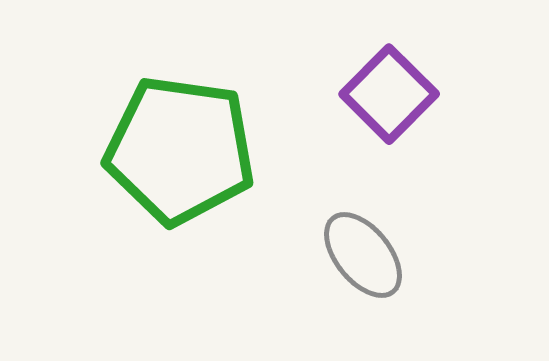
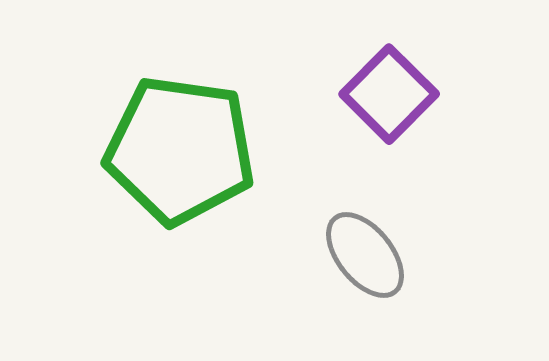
gray ellipse: moved 2 px right
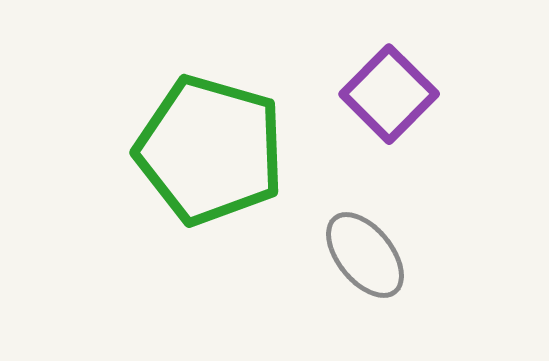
green pentagon: moved 30 px right; rotated 8 degrees clockwise
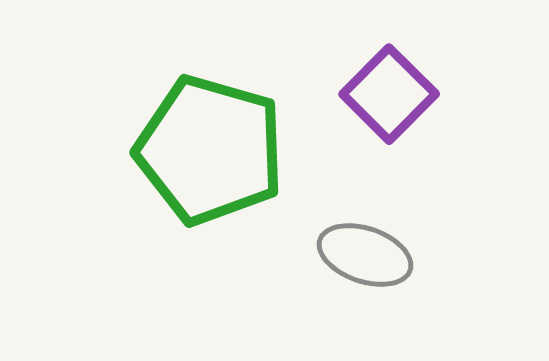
gray ellipse: rotated 32 degrees counterclockwise
